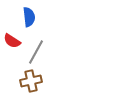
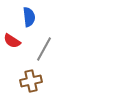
gray line: moved 8 px right, 3 px up
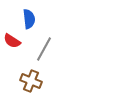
blue semicircle: moved 2 px down
brown cross: rotated 35 degrees clockwise
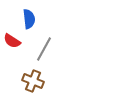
brown cross: moved 2 px right
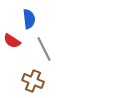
gray line: rotated 55 degrees counterclockwise
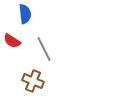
blue semicircle: moved 4 px left, 5 px up
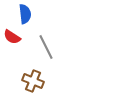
red semicircle: moved 4 px up
gray line: moved 2 px right, 2 px up
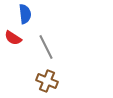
red semicircle: moved 1 px right, 1 px down
brown cross: moved 14 px right
